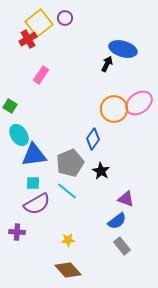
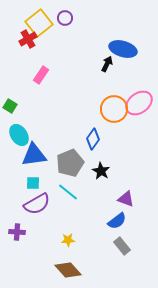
cyan line: moved 1 px right, 1 px down
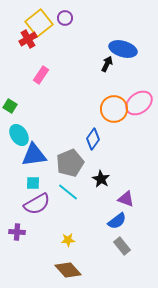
black star: moved 8 px down
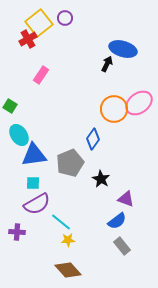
cyan line: moved 7 px left, 30 px down
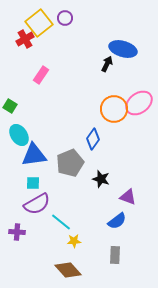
red cross: moved 3 px left
black star: rotated 12 degrees counterclockwise
purple triangle: moved 2 px right, 2 px up
yellow star: moved 6 px right, 1 px down
gray rectangle: moved 7 px left, 9 px down; rotated 42 degrees clockwise
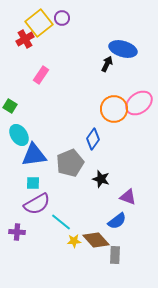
purple circle: moved 3 px left
brown diamond: moved 28 px right, 30 px up
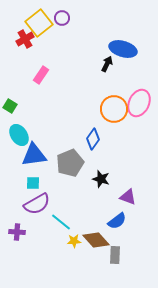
pink ellipse: rotated 28 degrees counterclockwise
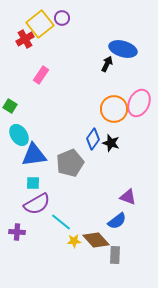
yellow square: moved 1 px right, 1 px down
black star: moved 10 px right, 36 px up
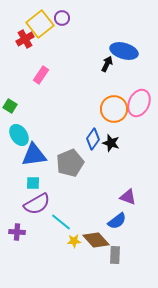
blue ellipse: moved 1 px right, 2 px down
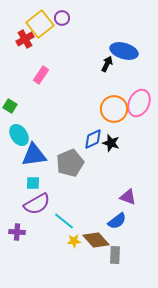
blue diamond: rotated 30 degrees clockwise
cyan line: moved 3 px right, 1 px up
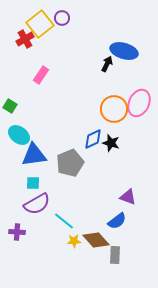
cyan ellipse: rotated 20 degrees counterclockwise
